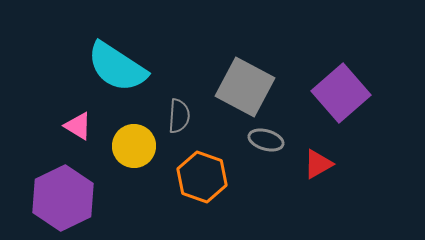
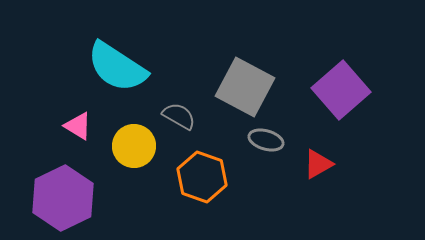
purple square: moved 3 px up
gray semicircle: rotated 64 degrees counterclockwise
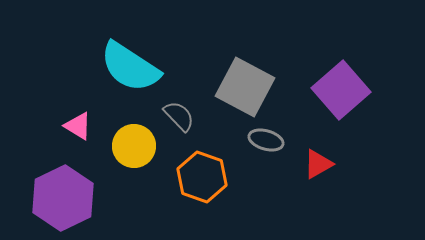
cyan semicircle: moved 13 px right
gray semicircle: rotated 16 degrees clockwise
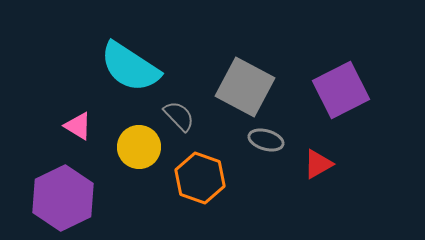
purple square: rotated 14 degrees clockwise
yellow circle: moved 5 px right, 1 px down
orange hexagon: moved 2 px left, 1 px down
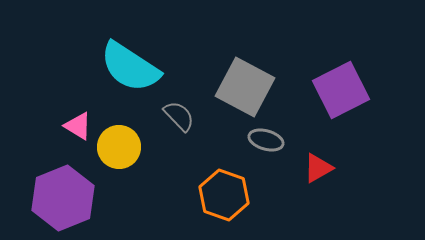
yellow circle: moved 20 px left
red triangle: moved 4 px down
orange hexagon: moved 24 px right, 17 px down
purple hexagon: rotated 4 degrees clockwise
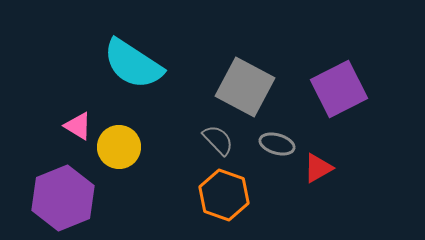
cyan semicircle: moved 3 px right, 3 px up
purple square: moved 2 px left, 1 px up
gray semicircle: moved 39 px right, 24 px down
gray ellipse: moved 11 px right, 4 px down
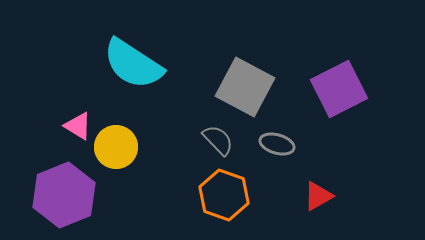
yellow circle: moved 3 px left
red triangle: moved 28 px down
purple hexagon: moved 1 px right, 3 px up
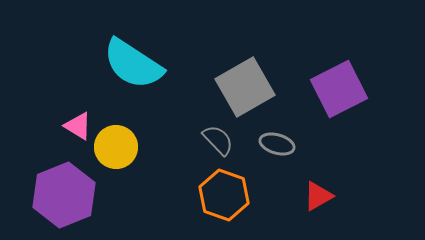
gray square: rotated 32 degrees clockwise
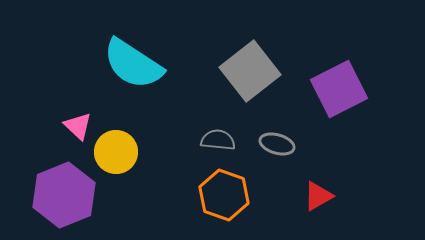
gray square: moved 5 px right, 16 px up; rotated 8 degrees counterclockwise
pink triangle: rotated 12 degrees clockwise
gray semicircle: rotated 40 degrees counterclockwise
yellow circle: moved 5 px down
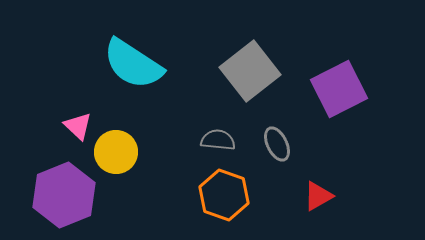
gray ellipse: rotated 48 degrees clockwise
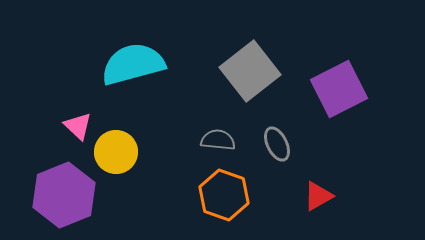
cyan semicircle: rotated 132 degrees clockwise
